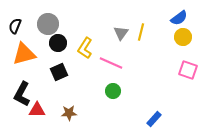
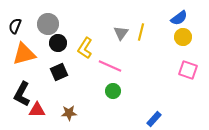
pink line: moved 1 px left, 3 px down
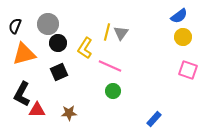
blue semicircle: moved 2 px up
yellow line: moved 34 px left
